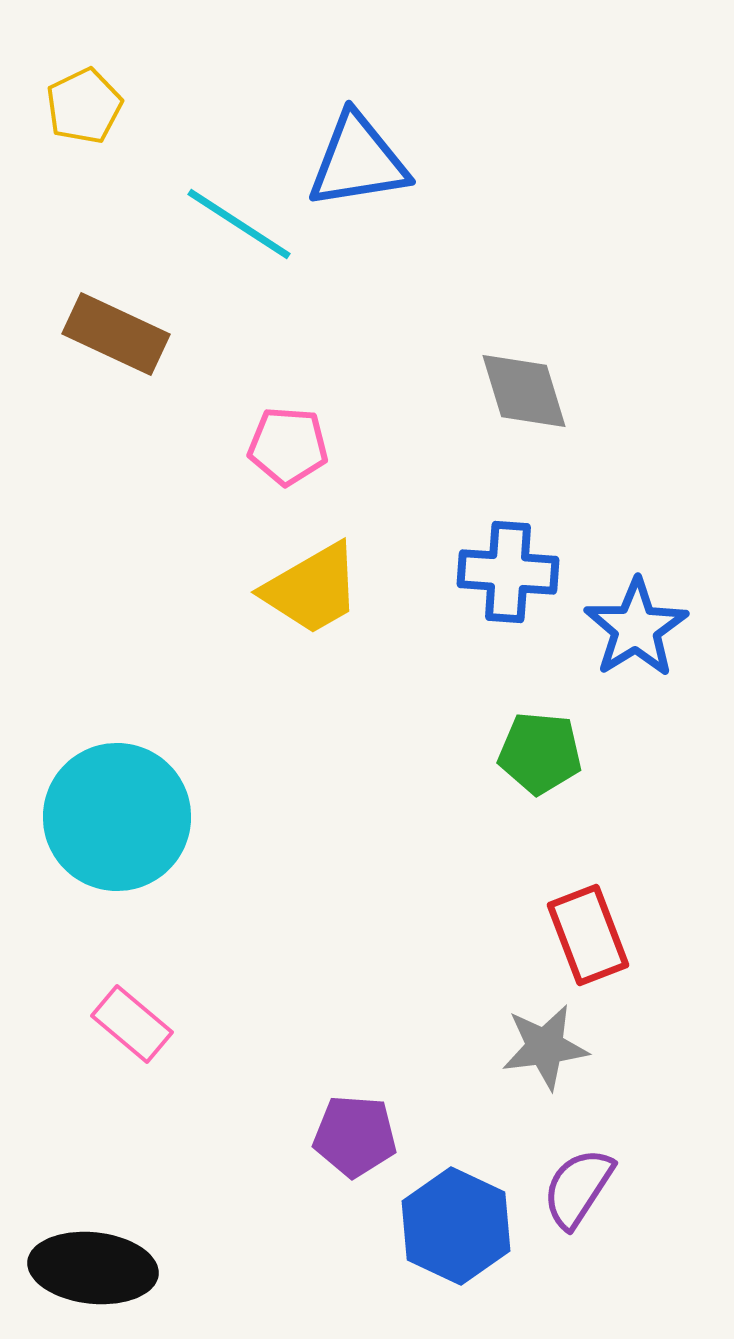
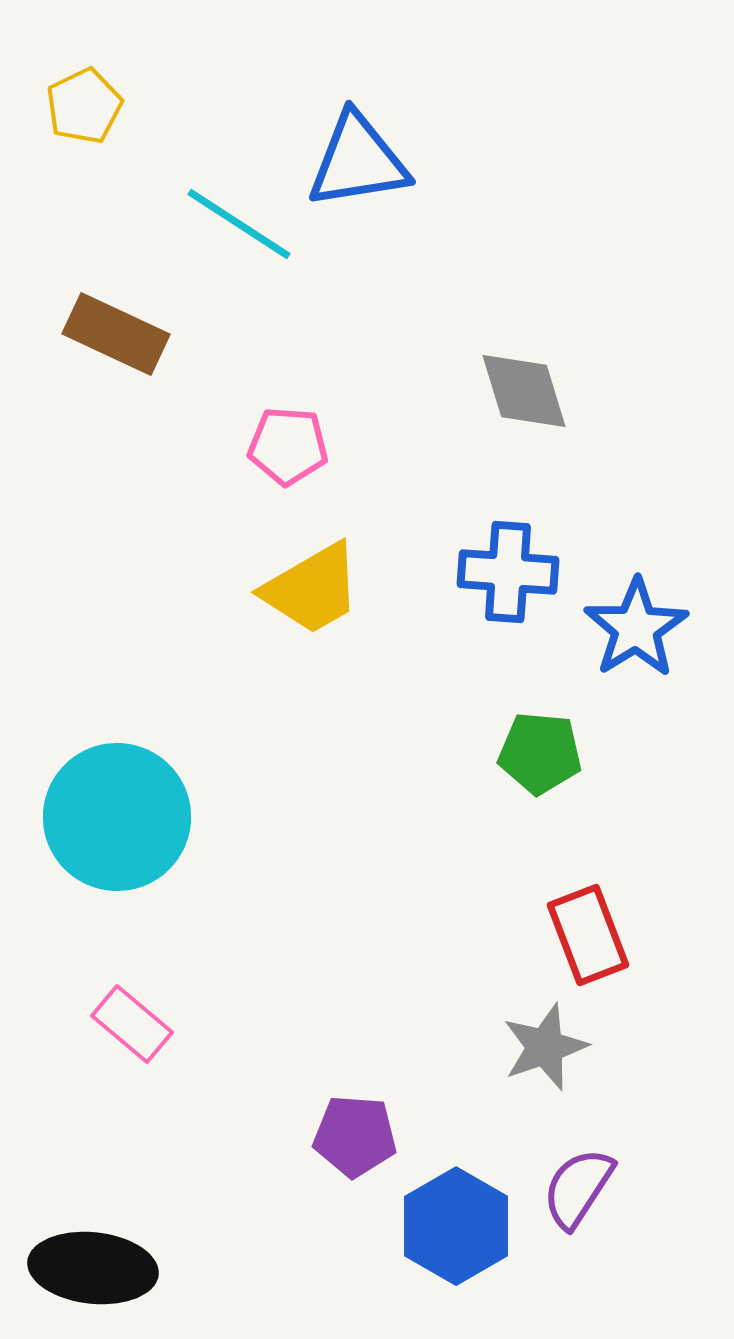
gray star: rotated 12 degrees counterclockwise
blue hexagon: rotated 5 degrees clockwise
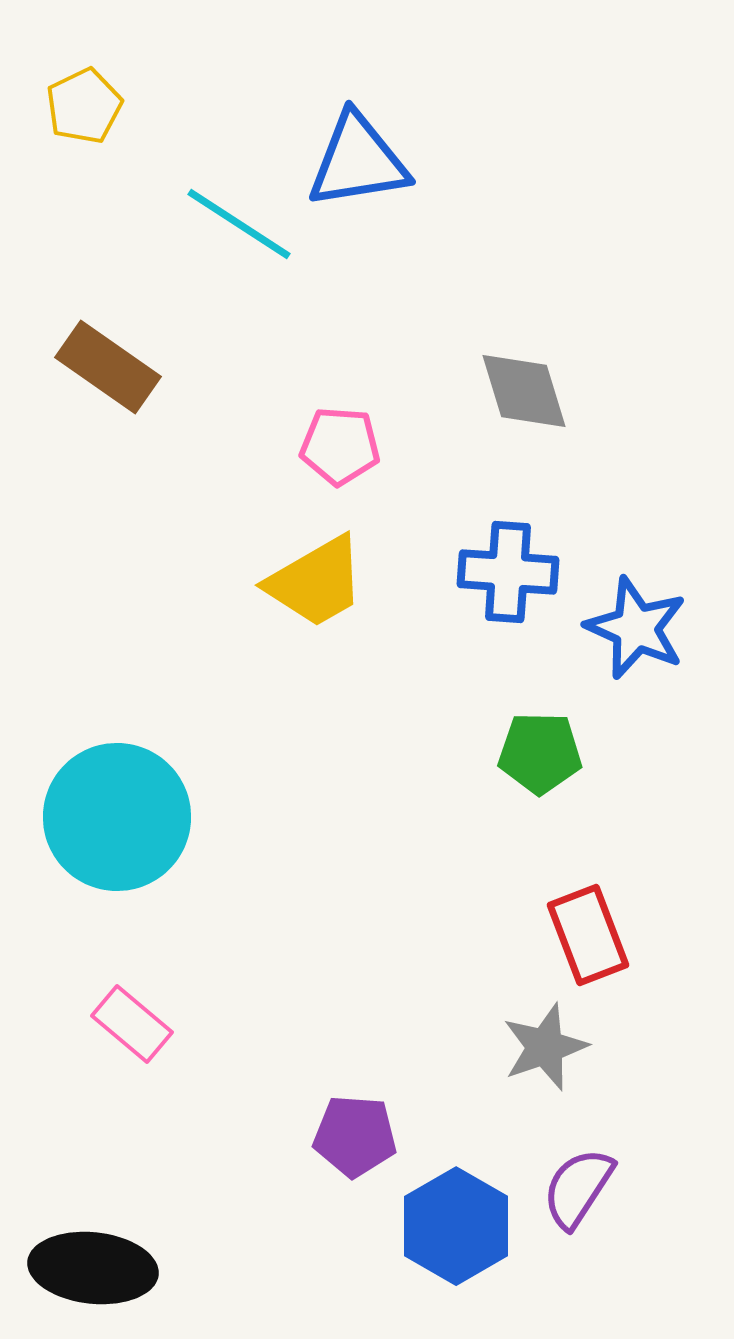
brown rectangle: moved 8 px left, 33 px down; rotated 10 degrees clockwise
pink pentagon: moved 52 px right
yellow trapezoid: moved 4 px right, 7 px up
blue star: rotated 16 degrees counterclockwise
green pentagon: rotated 4 degrees counterclockwise
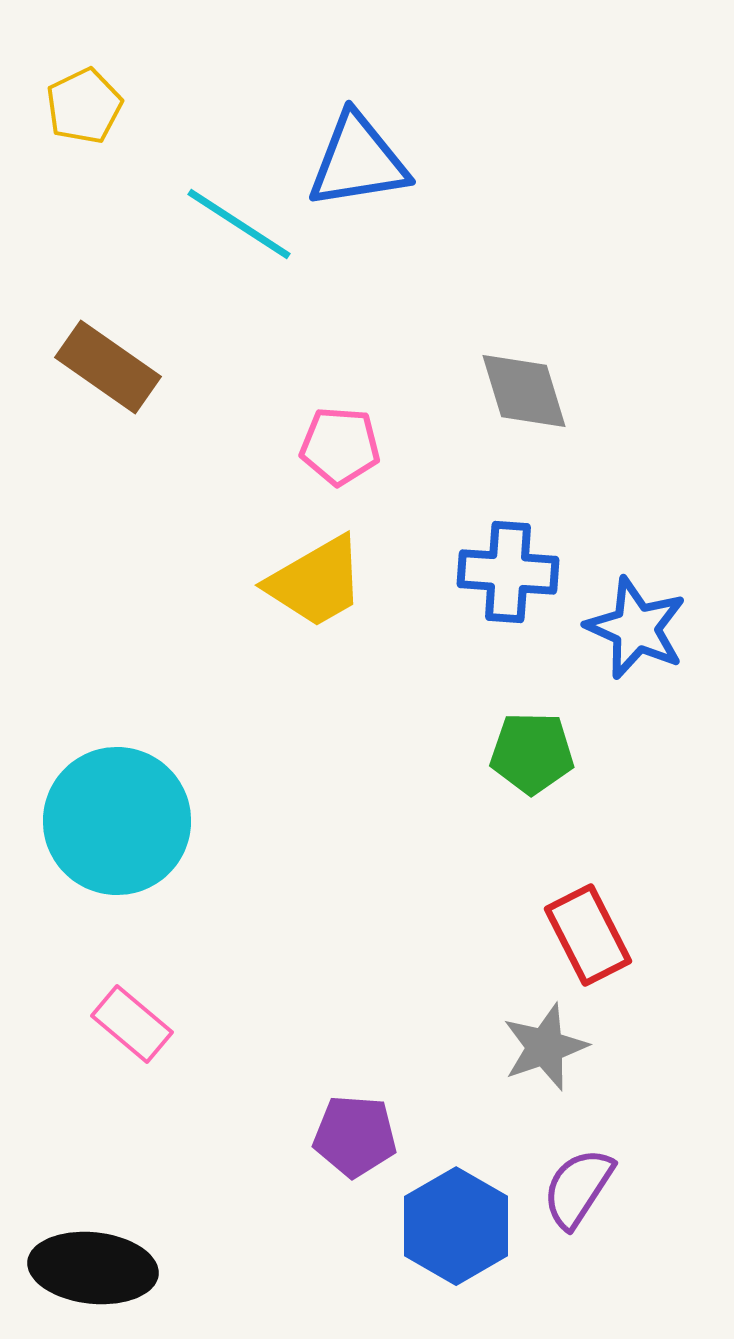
green pentagon: moved 8 px left
cyan circle: moved 4 px down
red rectangle: rotated 6 degrees counterclockwise
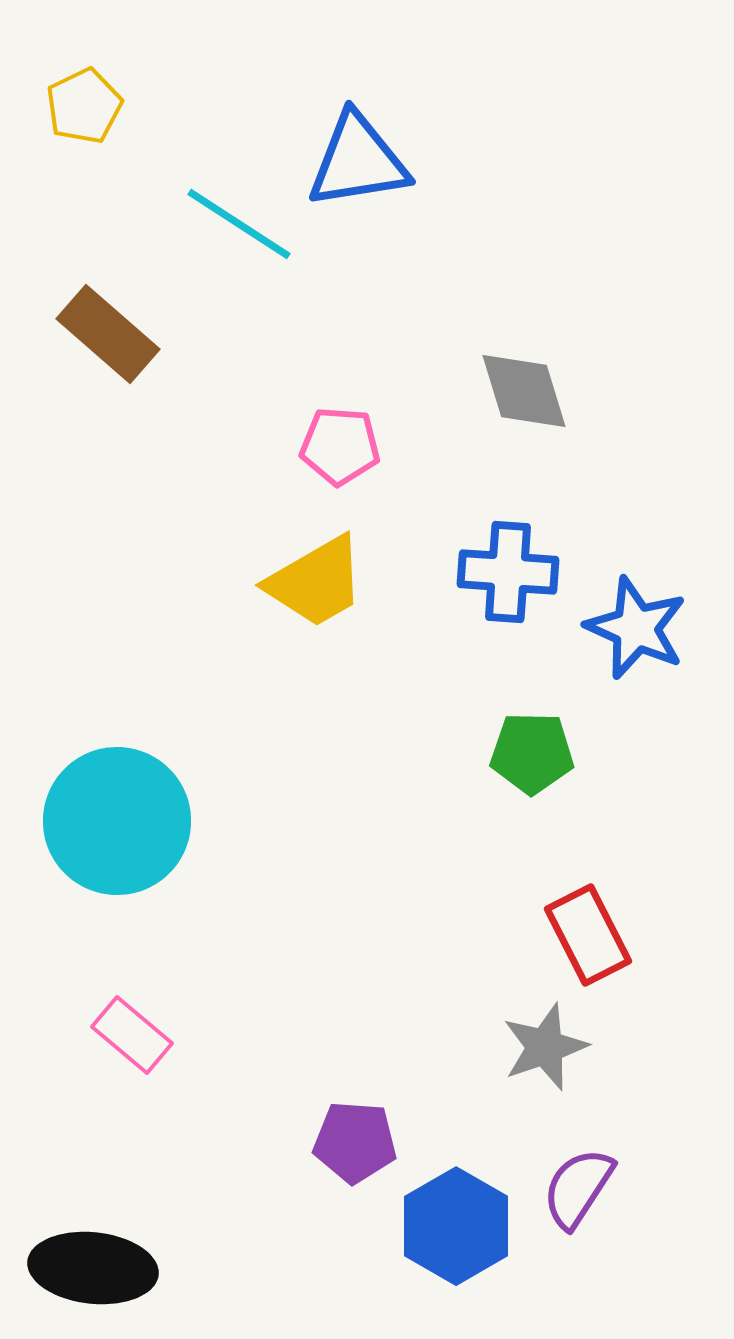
brown rectangle: moved 33 px up; rotated 6 degrees clockwise
pink rectangle: moved 11 px down
purple pentagon: moved 6 px down
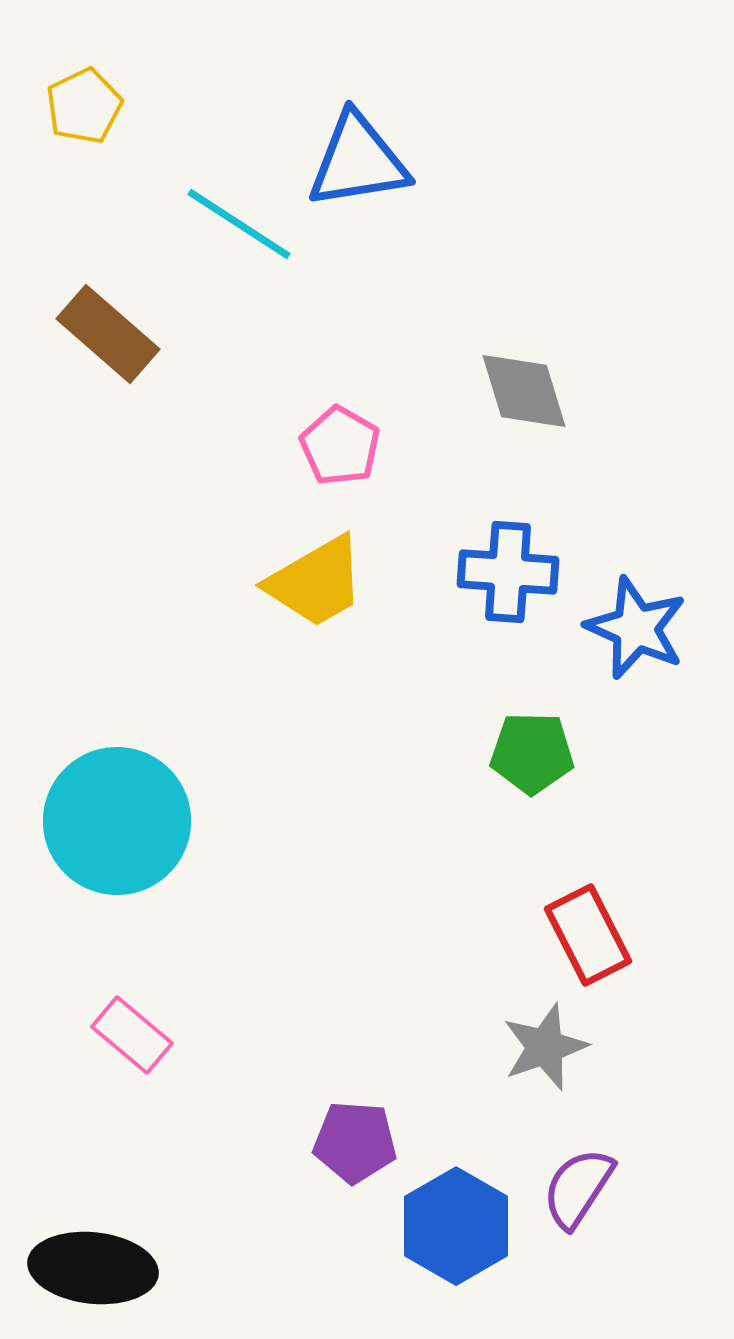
pink pentagon: rotated 26 degrees clockwise
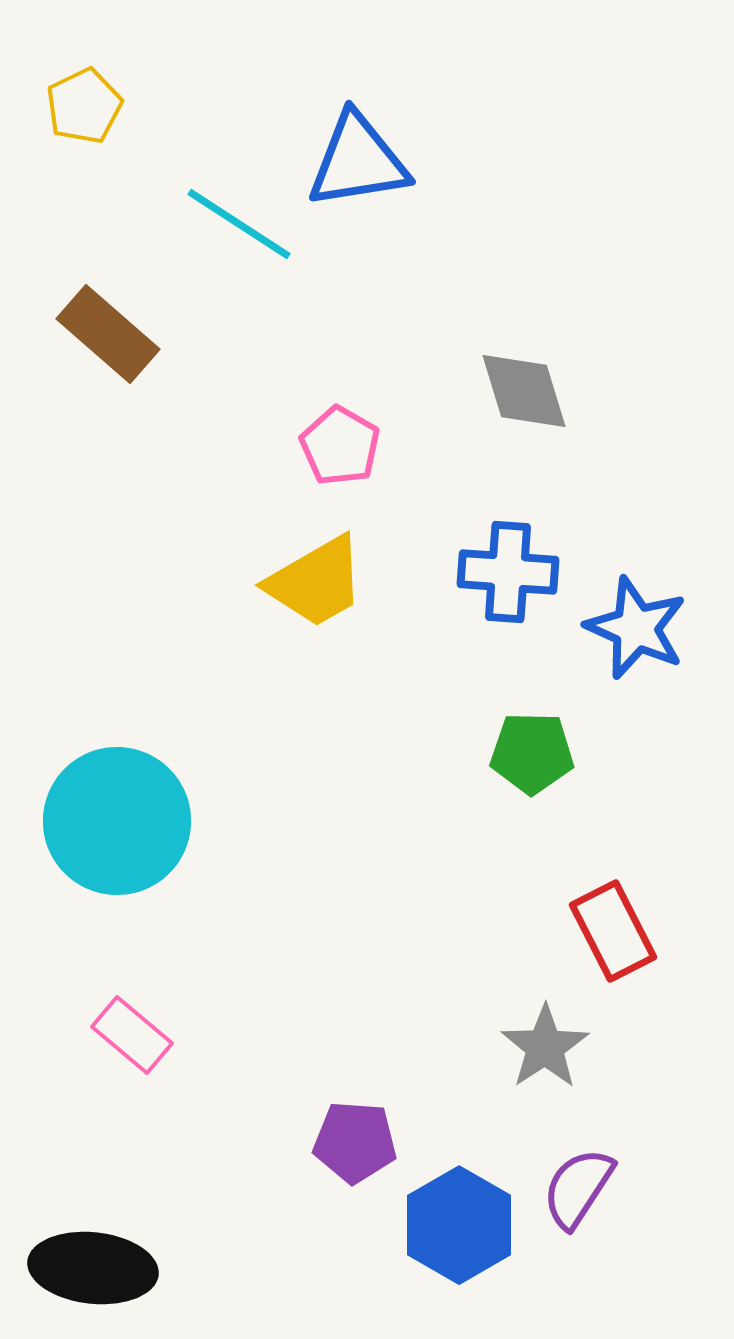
red rectangle: moved 25 px right, 4 px up
gray star: rotated 14 degrees counterclockwise
blue hexagon: moved 3 px right, 1 px up
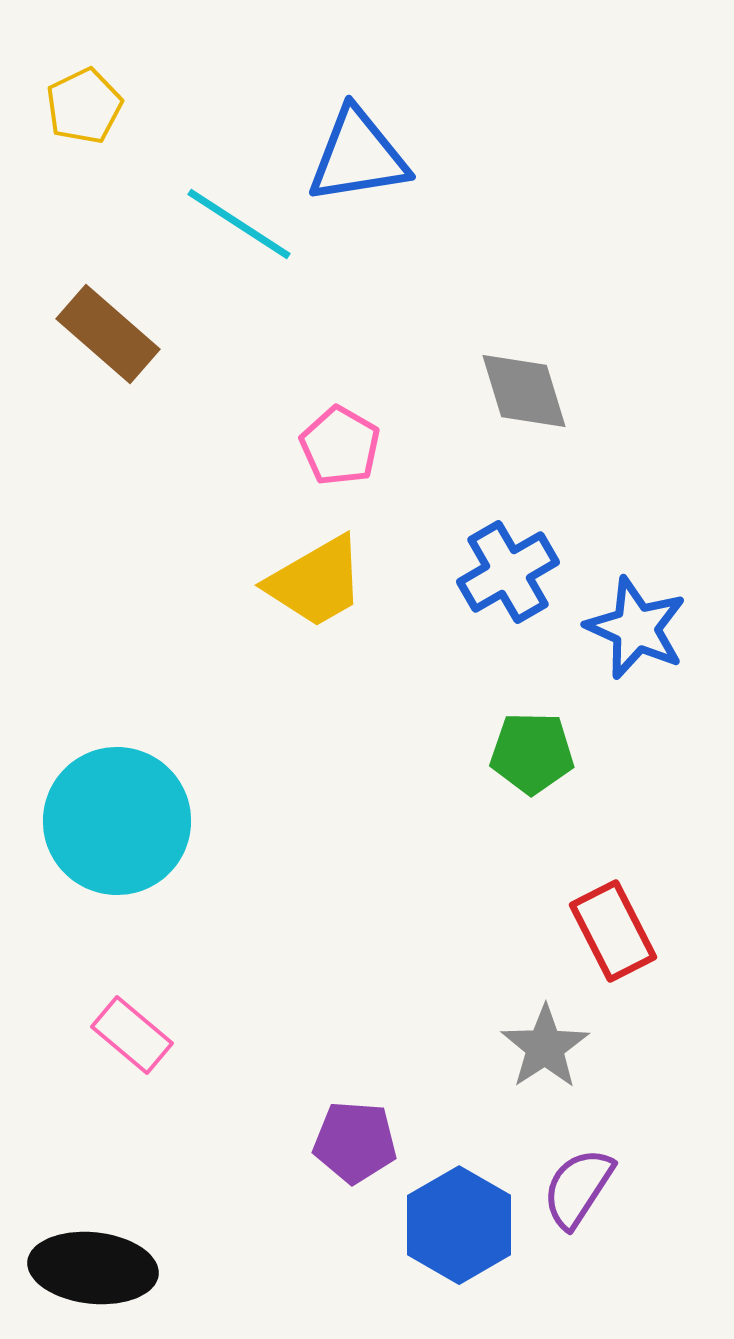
blue triangle: moved 5 px up
blue cross: rotated 34 degrees counterclockwise
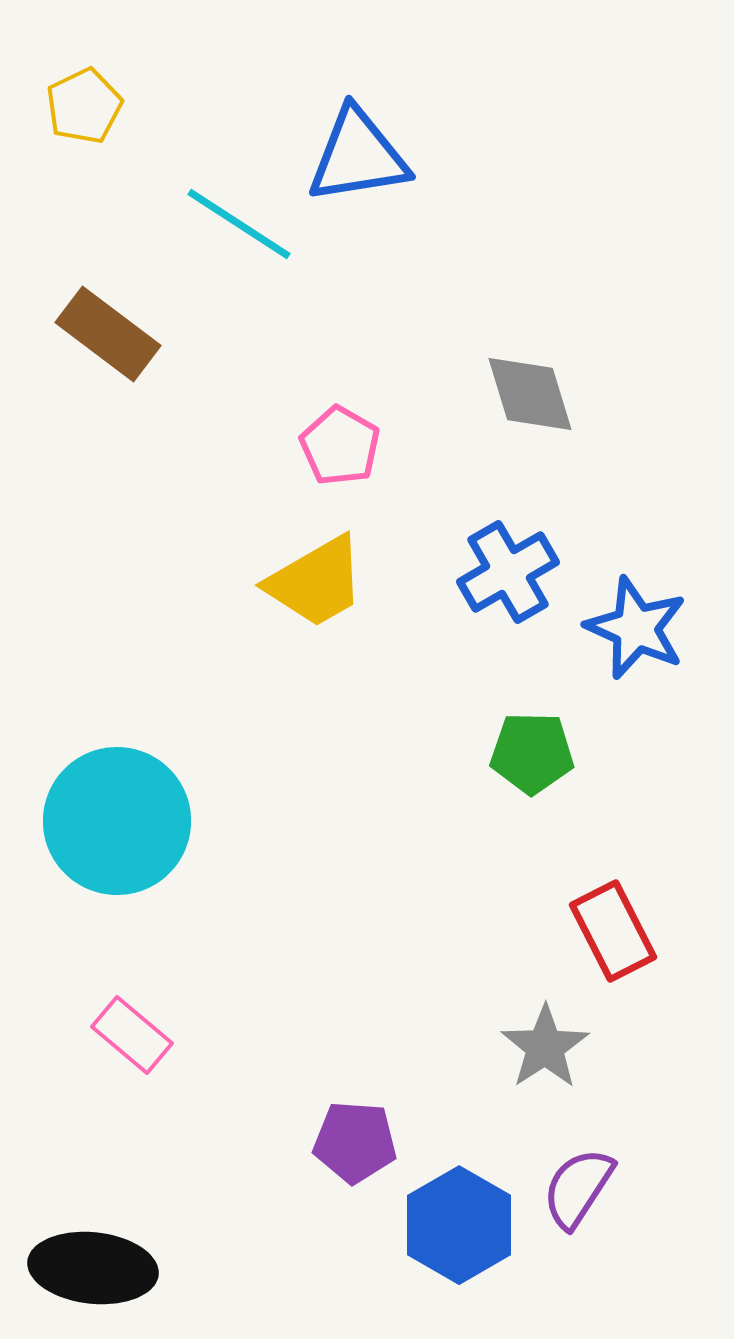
brown rectangle: rotated 4 degrees counterclockwise
gray diamond: moved 6 px right, 3 px down
